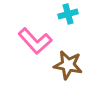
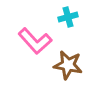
cyan cross: moved 3 px down
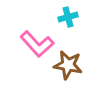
pink L-shape: moved 2 px right, 3 px down
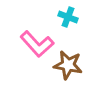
cyan cross: rotated 36 degrees clockwise
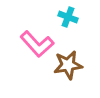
brown star: rotated 20 degrees counterclockwise
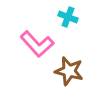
brown star: moved 1 px right, 6 px down; rotated 24 degrees clockwise
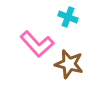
brown star: moved 7 px up
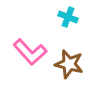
pink L-shape: moved 7 px left, 8 px down
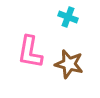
pink L-shape: rotated 52 degrees clockwise
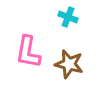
pink L-shape: moved 2 px left
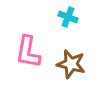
brown star: moved 2 px right
